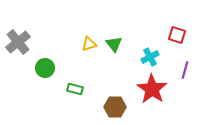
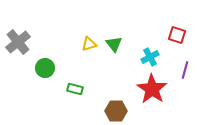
brown hexagon: moved 1 px right, 4 px down
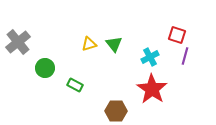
purple line: moved 14 px up
green rectangle: moved 4 px up; rotated 14 degrees clockwise
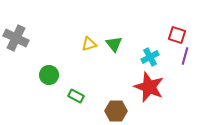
gray cross: moved 2 px left, 4 px up; rotated 25 degrees counterclockwise
green circle: moved 4 px right, 7 px down
green rectangle: moved 1 px right, 11 px down
red star: moved 3 px left, 2 px up; rotated 12 degrees counterclockwise
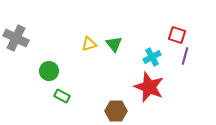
cyan cross: moved 2 px right
green circle: moved 4 px up
green rectangle: moved 14 px left
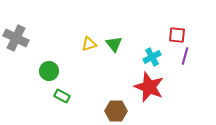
red square: rotated 12 degrees counterclockwise
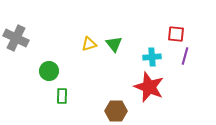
red square: moved 1 px left, 1 px up
cyan cross: rotated 24 degrees clockwise
green rectangle: rotated 63 degrees clockwise
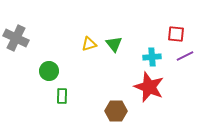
purple line: rotated 48 degrees clockwise
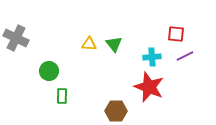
yellow triangle: rotated 21 degrees clockwise
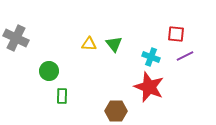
cyan cross: moved 1 px left; rotated 24 degrees clockwise
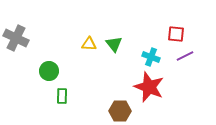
brown hexagon: moved 4 px right
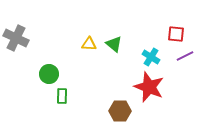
green triangle: rotated 12 degrees counterclockwise
cyan cross: rotated 12 degrees clockwise
green circle: moved 3 px down
